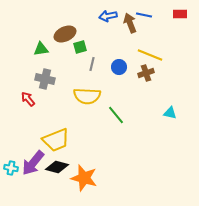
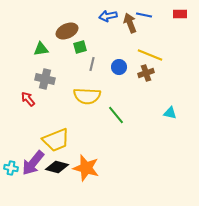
brown ellipse: moved 2 px right, 3 px up
orange star: moved 2 px right, 10 px up
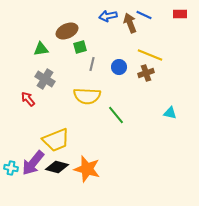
blue line: rotated 14 degrees clockwise
gray cross: rotated 18 degrees clockwise
orange star: moved 1 px right, 1 px down
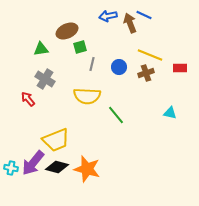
red rectangle: moved 54 px down
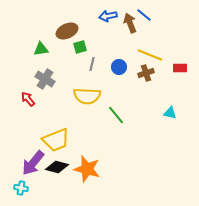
blue line: rotated 14 degrees clockwise
cyan cross: moved 10 px right, 20 px down
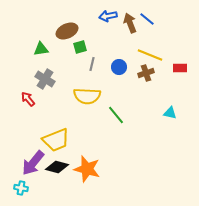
blue line: moved 3 px right, 4 px down
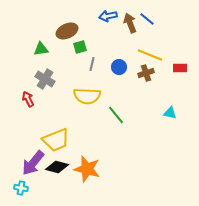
red arrow: rotated 14 degrees clockwise
